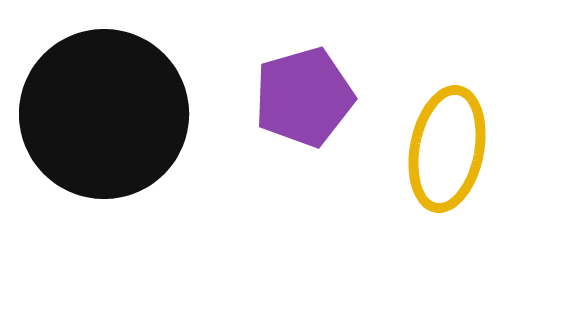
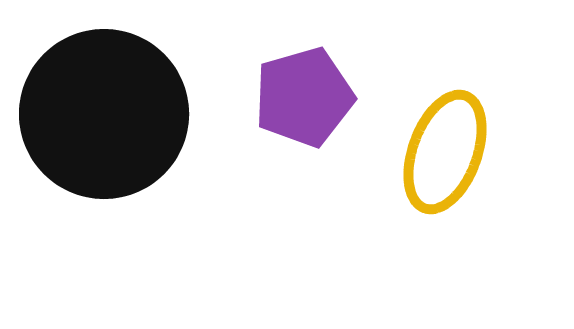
yellow ellipse: moved 2 px left, 3 px down; rotated 9 degrees clockwise
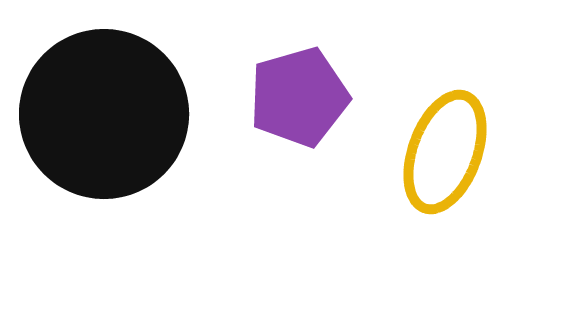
purple pentagon: moved 5 px left
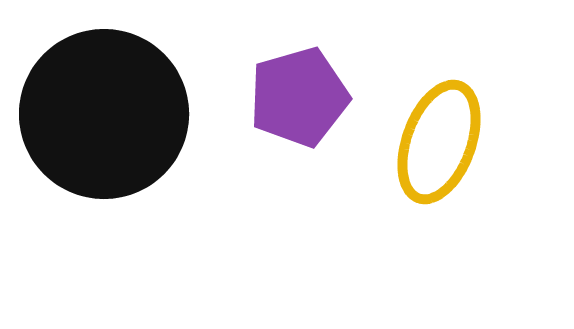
yellow ellipse: moved 6 px left, 10 px up
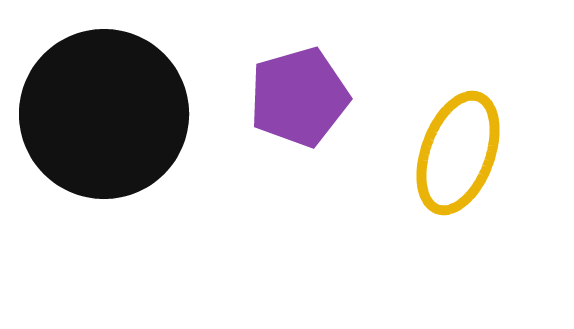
yellow ellipse: moved 19 px right, 11 px down
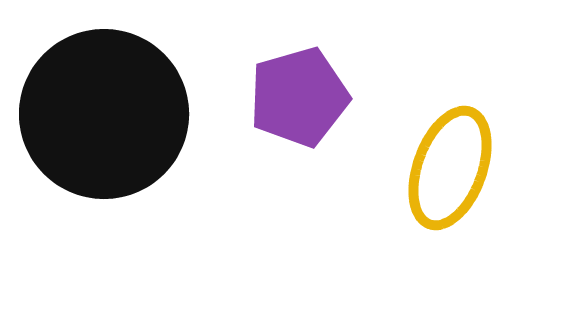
yellow ellipse: moved 8 px left, 15 px down
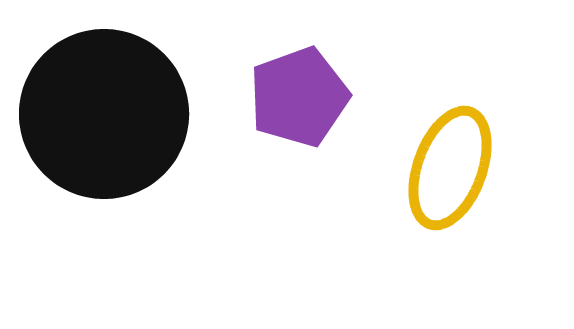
purple pentagon: rotated 4 degrees counterclockwise
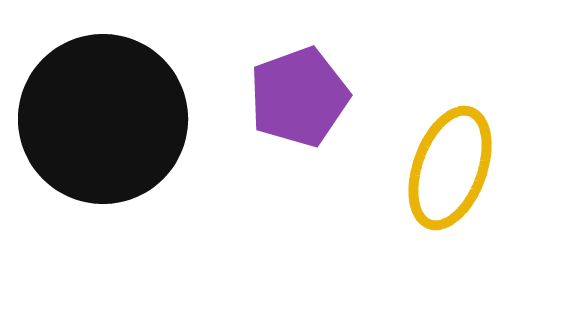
black circle: moved 1 px left, 5 px down
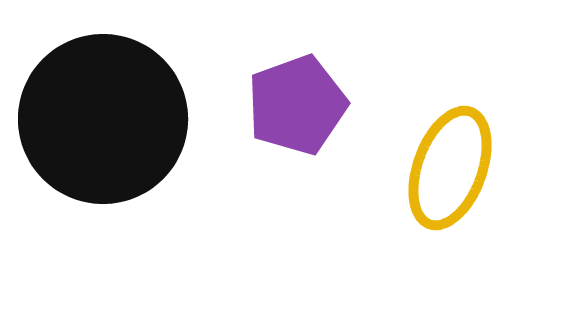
purple pentagon: moved 2 px left, 8 px down
